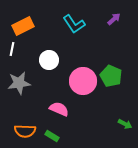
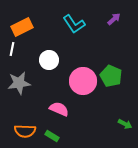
orange rectangle: moved 1 px left, 1 px down
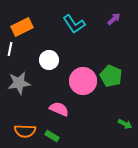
white line: moved 2 px left
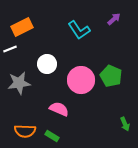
cyan L-shape: moved 5 px right, 6 px down
white line: rotated 56 degrees clockwise
white circle: moved 2 px left, 4 px down
pink circle: moved 2 px left, 1 px up
green arrow: rotated 40 degrees clockwise
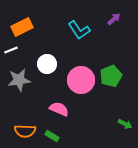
white line: moved 1 px right, 1 px down
green pentagon: rotated 25 degrees clockwise
gray star: moved 3 px up
green arrow: rotated 40 degrees counterclockwise
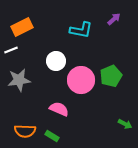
cyan L-shape: moved 2 px right; rotated 45 degrees counterclockwise
white circle: moved 9 px right, 3 px up
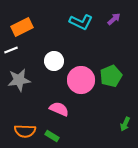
cyan L-shape: moved 8 px up; rotated 15 degrees clockwise
white circle: moved 2 px left
green arrow: rotated 88 degrees clockwise
